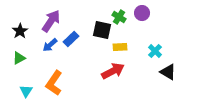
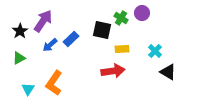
green cross: moved 2 px right, 1 px down
purple arrow: moved 8 px left
yellow rectangle: moved 2 px right, 2 px down
red arrow: rotated 20 degrees clockwise
cyan triangle: moved 2 px right, 2 px up
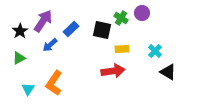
blue rectangle: moved 10 px up
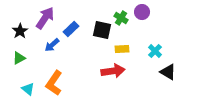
purple circle: moved 1 px up
purple arrow: moved 2 px right, 3 px up
blue arrow: moved 2 px right
cyan triangle: rotated 24 degrees counterclockwise
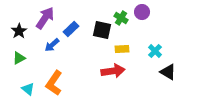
black star: moved 1 px left
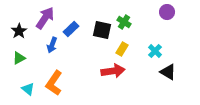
purple circle: moved 25 px right
green cross: moved 3 px right, 4 px down
blue arrow: rotated 28 degrees counterclockwise
yellow rectangle: rotated 56 degrees counterclockwise
